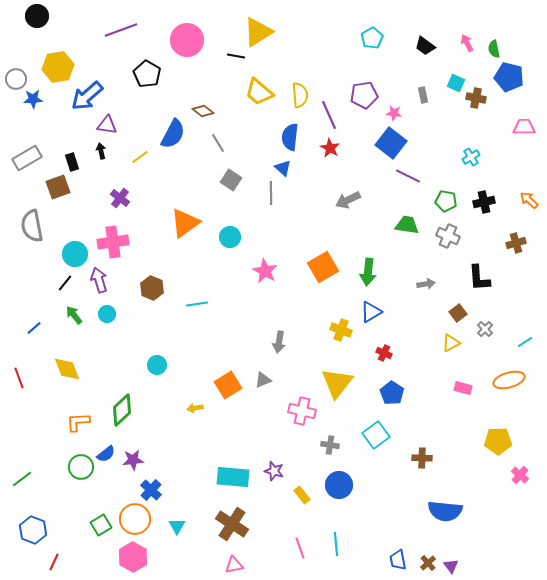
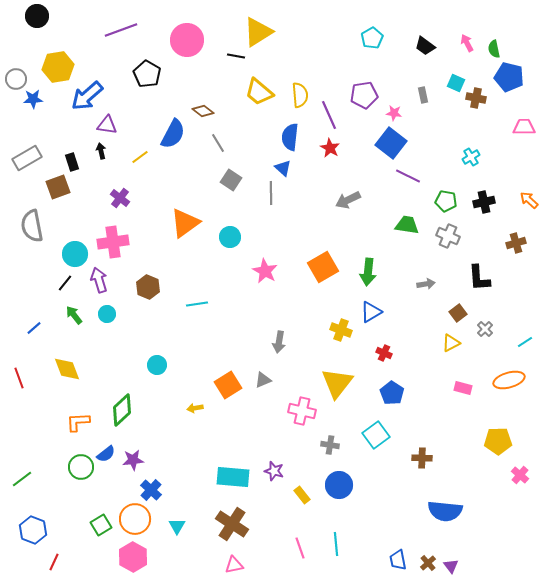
brown hexagon at (152, 288): moved 4 px left, 1 px up
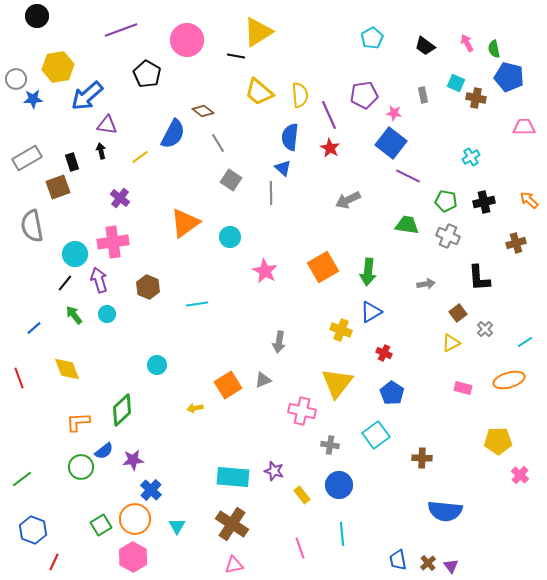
blue semicircle at (106, 454): moved 2 px left, 3 px up
cyan line at (336, 544): moved 6 px right, 10 px up
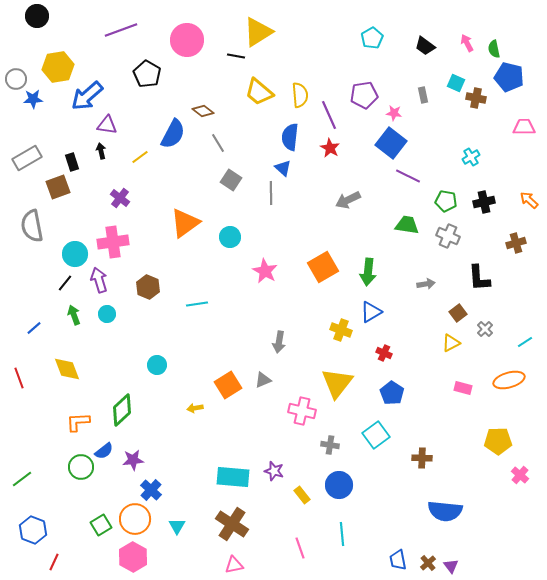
green arrow at (74, 315): rotated 18 degrees clockwise
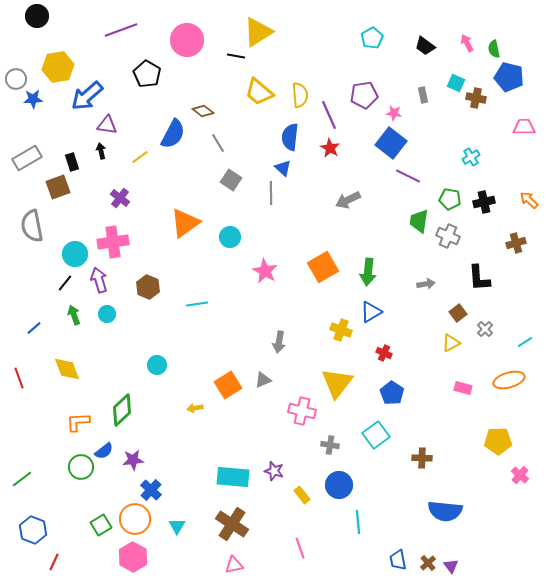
green pentagon at (446, 201): moved 4 px right, 2 px up
green trapezoid at (407, 225): moved 12 px right, 4 px up; rotated 90 degrees counterclockwise
cyan line at (342, 534): moved 16 px right, 12 px up
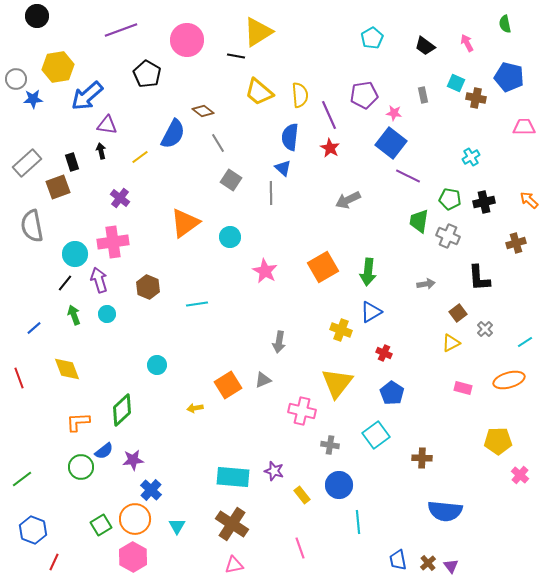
green semicircle at (494, 49): moved 11 px right, 25 px up
gray rectangle at (27, 158): moved 5 px down; rotated 12 degrees counterclockwise
